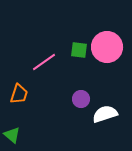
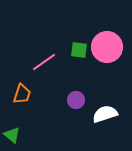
orange trapezoid: moved 3 px right
purple circle: moved 5 px left, 1 px down
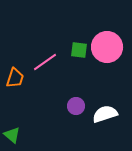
pink line: moved 1 px right
orange trapezoid: moved 7 px left, 16 px up
purple circle: moved 6 px down
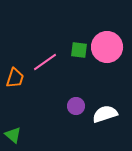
green triangle: moved 1 px right
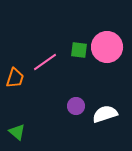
green triangle: moved 4 px right, 3 px up
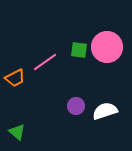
orange trapezoid: rotated 45 degrees clockwise
white semicircle: moved 3 px up
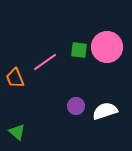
orange trapezoid: rotated 95 degrees clockwise
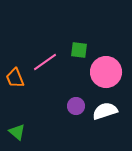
pink circle: moved 1 px left, 25 px down
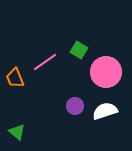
green square: rotated 24 degrees clockwise
purple circle: moved 1 px left
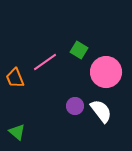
white semicircle: moved 4 px left; rotated 70 degrees clockwise
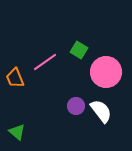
purple circle: moved 1 px right
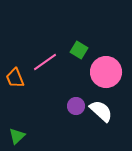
white semicircle: rotated 10 degrees counterclockwise
green triangle: moved 4 px down; rotated 36 degrees clockwise
